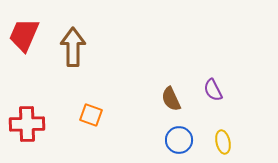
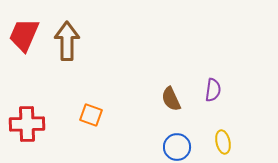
brown arrow: moved 6 px left, 6 px up
purple semicircle: rotated 145 degrees counterclockwise
blue circle: moved 2 px left, 7 px down
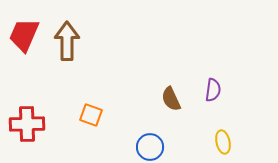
blue circle: moved 27 px left
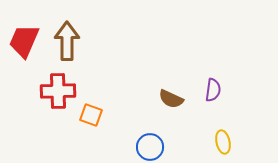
red trapezoid: moved 6 px down
brown semicircle: rotated 40 degrees counterclockwise
red cross: moved 31 px right, 33 px up
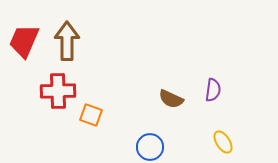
yellow ellipse: rotated 20 degrees counterclockwise
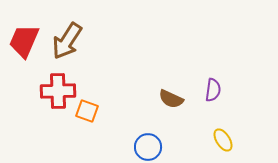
brown arrow: rotated 147 degrees counterclockwise
orange square: moved 4 px left, 4 px up
yellow ellipse: moved 2 px up
blue circle: moved 2 px left
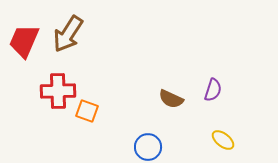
brown arrow: moved 1 px right, 7 px up
purple semicircle: rotated 10 degrees clockwise
yellow ellipse: rotated 20 degrees counterclockwise
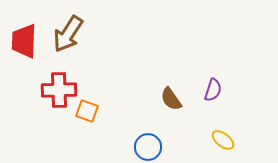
red trapezoid: rotated 21 degrees counterclockwise
red cross: moved 1 px right, 1 px up
brown semicircle: rotated 30 degrees clockwise
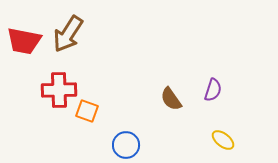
red trapezoid: rotated 81 degrees counterclockwise
blue circle: moved 22 px left, 2 px up
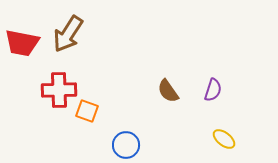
red trapezoid: moved 2 px left, 2 px down
brown semicircle: moved 3 px left, 8 px up
yellow ellipse: moved 1 px right, 1 px up
